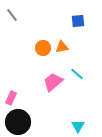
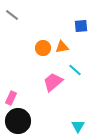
gray line: rotated 16 degrees counterclockwise
blue square: moved 3 px right, 5 px down
cyan line: moved 2 px left, 4 px up
black circle: moved 1 px up
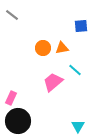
orange triangle: moved 1 px down
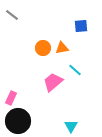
cyan triangle: moved 7 px left
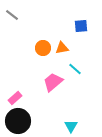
cyan line: moved 1 px up
pink rectangle: moved 4 px right; rotated 24 degrees clockwise
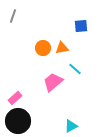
gray line: moved 1 px right, 1 px down; rotated 72 degrees clockwise
cyan triangle: rotated 32 degrees clockwise
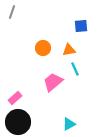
gray line: moved 1 px left, 4 px up
orange triangle: moved 7 px right, 2 px down
cyan line: rotated 24 degrees clockwise
black circle: moved 1 px down
cyan triangle: moved 2 px left, 2 px up
